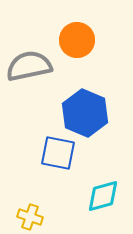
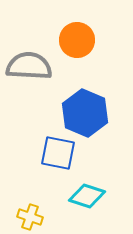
gray semicircle: rotated 15 degrees clockwise
cyan diamond: moved 16 px left; rotated 33 degrees clockwise
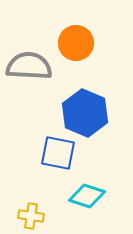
orange circle: moved 1 px left, 3 px down
yellow cross: moved 1 px right, 1 px up; rotated 10 degrees counterclockwise
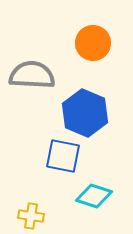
orange circle: moved 17 px right
gray semicircle: moved 3 px right, 9 px down
blue square: moved 5 px right, 3 px down
cyan diamond: moved 7 px right
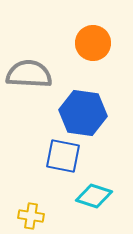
gray semicircle: moved 3 px left, 1 px up
blue hexagon: moved 2 px left; rotated 15 degrees counterclockwise
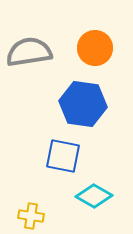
orange circle: moved 2 px right, 5 px down
gray semicircle: moved 22 px up; rotated 12 degrees counterclockwise
blue hexagon: moved 9 px up
cyan diamond: rotated 12 degrees clockwise
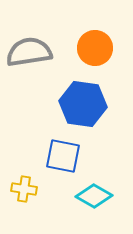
yellow cross: moved 7 px left, 27 px up
